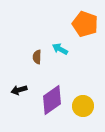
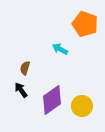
brown semicircle: moved 12 px left, 11 px down; rotated 16 degrees clockwise
black arrow: moved 2 px right; rotated 70 degrees clockwise
yellow circle: moved 1 px left
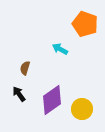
black arrow: moved 2 px left, 4 px down
yellow circle: moved 3 px down
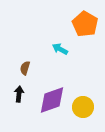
orange pentagon: rotated 10 degrees clockwise
black arrow: rotated 42 degrees clockwise
purple diamond: rotated 16 degrees clockwise
yellow circle: moved 1 px right, 2 px up
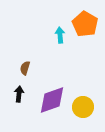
cyan arrow: moved 14 px up; rotated 56 degrees clockwise
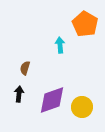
cyan arrow: moved 10 px down
yellow circle: moved 1 px left
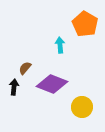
brown semicircle: rotated 24 degrees clockwise
black arrow: moved 5 px left, 7 px up
purple diamond: moved 16 px up; rotated 40 degrees clockwise
